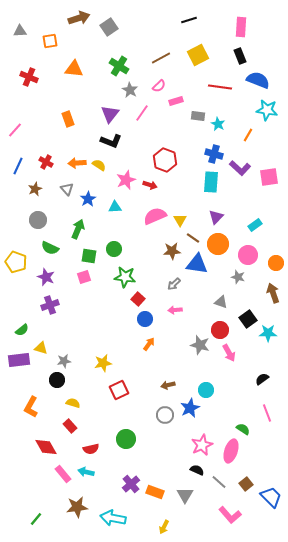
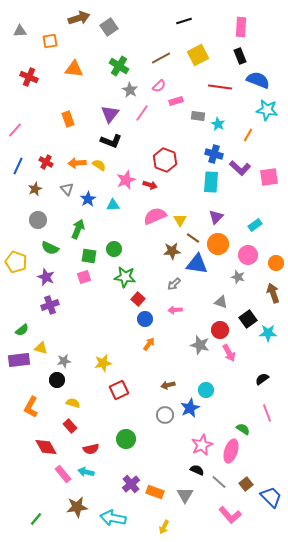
black line at (189, 20): moved 5 px left, 1 px down
cyan triangle at (115, 207): moved 2 px left, 2 px up
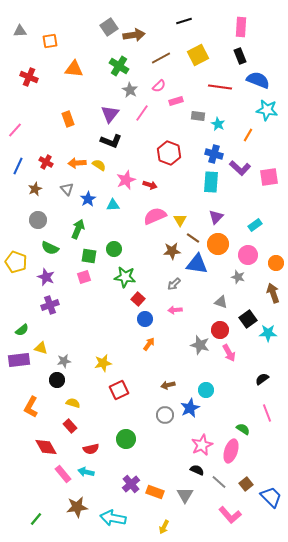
brown arrow at (79, 18): moved 55 px right, 17 px down; rotated 10 degrees clockwise
red hexagon at (165, 160): moved 4 px right, 7 px up
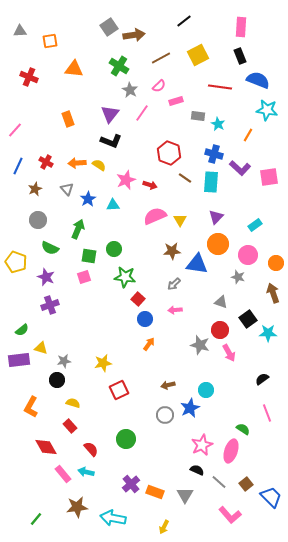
black line at (184, 21): rotated 21 degrees counterclockwise
brown line at (193, 238): moved 8 px left, 60 px up
red semicircle at (91, 449): rotated 119 degrees counterclockwise
